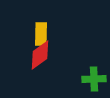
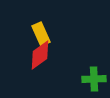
yellow rectangle: rotated 25 degrees counterclockwise
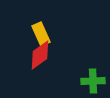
green cross: moved 1 px left, 2 px down
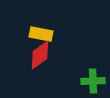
yellow rectangle: rotated 55 degrees counterclockwise
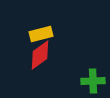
yellow rectangle: rotated 25 degrees counterclockwise
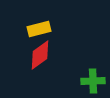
yellow rectangle: moved 2 px left, 5 px up
